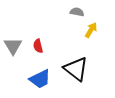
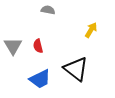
gray semicircle: moved 29 px left, 2 px up
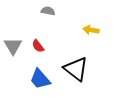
gray semicircle: moved 1 px down
yellow arrow: rotated 112 degrees counterclockwise
red semicircle: rotated 24 degrees counterclockwise
blue trapezoid: rotated 75 degrees clockwise
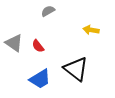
gray semicircle: rotated 40 degrees counterclockwise
gray triangle: moved 1 px right, 3 px up; rotated 24 degrees counterclockwise
blue trapezoid: rotated 80 degrees counterclockwise
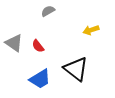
yellow arrow: rotated 28 degrees counterclockwise
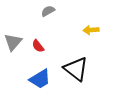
yellow arrow: rotated 14 degrees clockwise
gray triangle: moved 1 px left, 1 px up; rotated 36 degrees clockwise
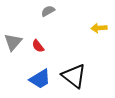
yellow arrow: moved 8 px right, 2 px up
black triangle: moved 2 px left, 7 px down
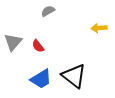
blue trapezoid: moved 1 px right
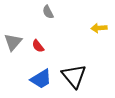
gray semicircle: moved 1 px down; rotated 88 degrees counterclockwise
black triangle: rotated 12 degrees clockwise
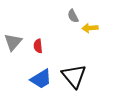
gray semicircle: moved 25 px right, 4 px down
yellow arrow: moved 9 px left
red semicircle: rotated 32 degrees clockwise
